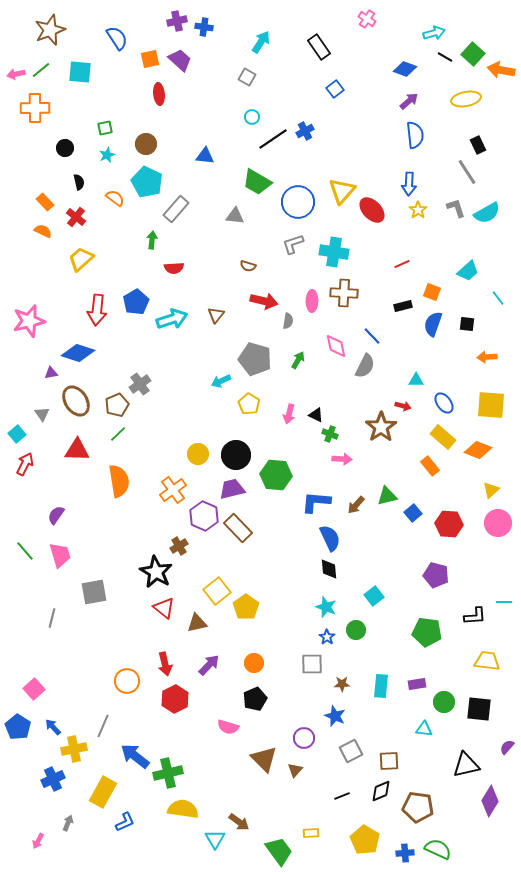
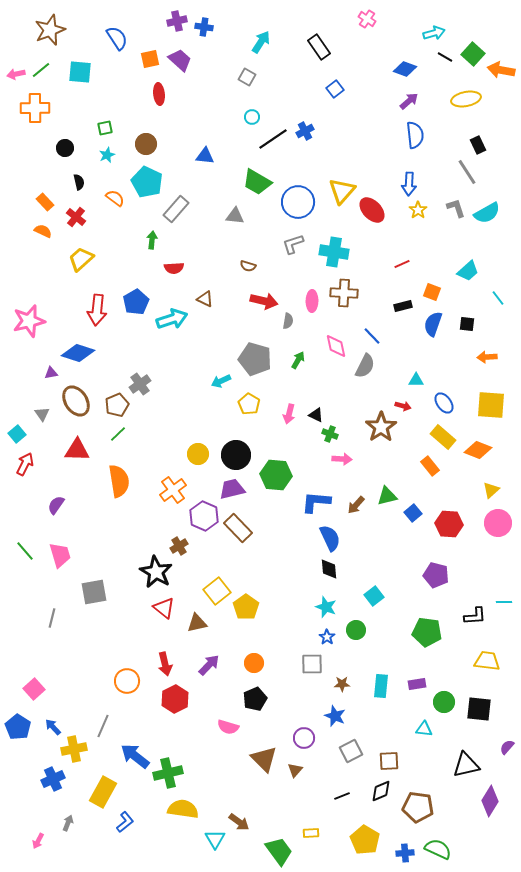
brown triangle at (216, 315): moved 11 px left, 16 px up; rotated 42 degrees counterclockwise
purple semicircle at (56, 515): moved 10 px up
blue L-shape at (125, 822): rotated 15 degrees counterclockwise
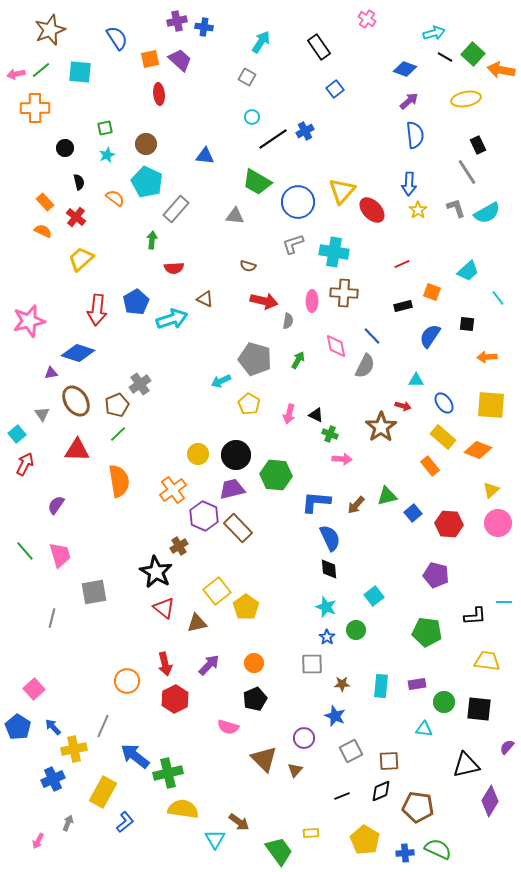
blue semicircle at (433, 324): moved 3 px left, 12 px down; rotated 15 degrees clockwise
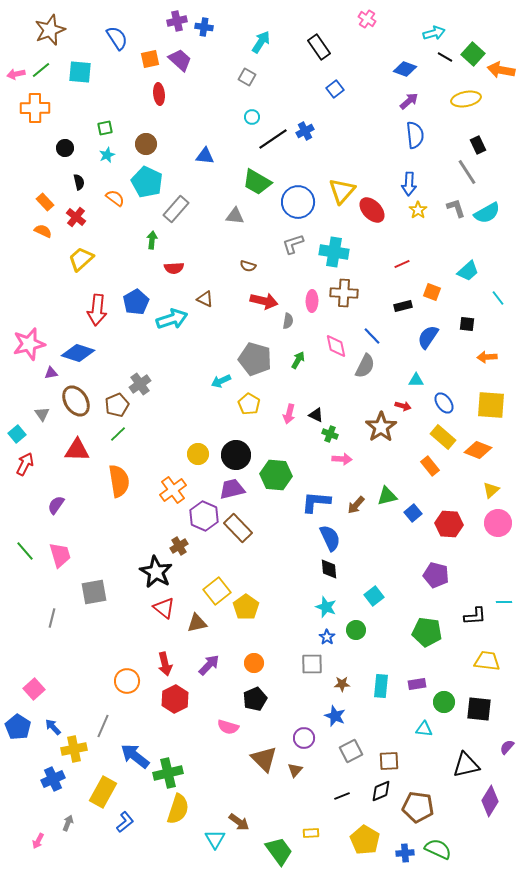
pink star at (29, 321): moved 23 px down
blue semicircle at (430, 336): moved 2 px left, 1 px down
yellow semicircle at (183, 809): moved 5 px left; rotated 100 degrees clockwise
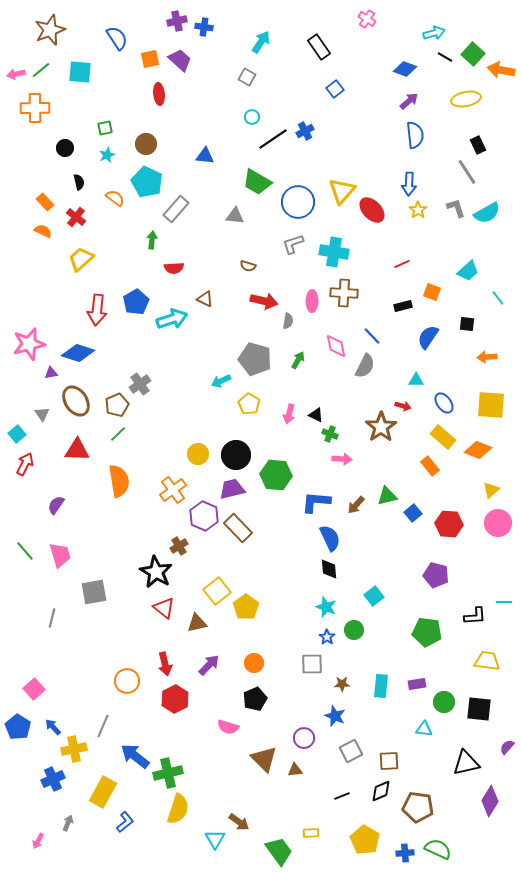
green circle at (356, 630): moved 2 px left
black triangle at (466, 765): moved 2 px up
brown triangle at (295, 770): rotated 42 degrees clockwise
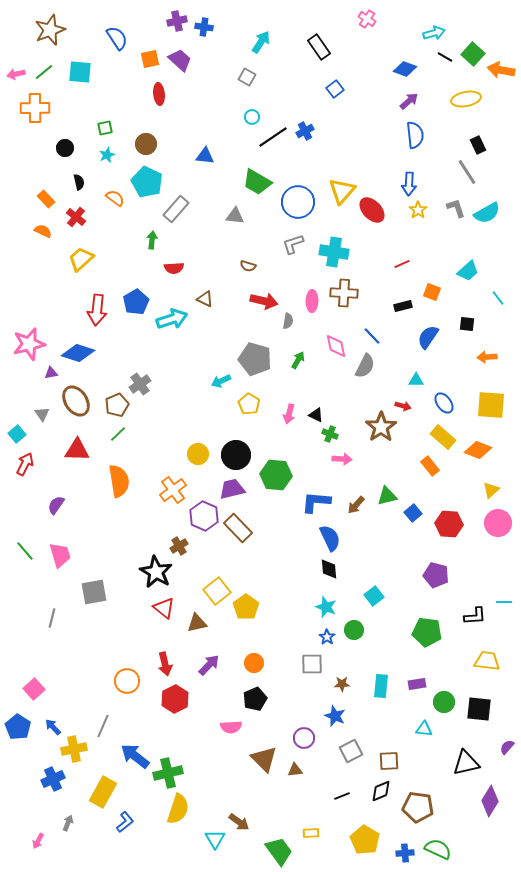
green line at (41, 70): moved 3 px right, 2 px down
black line at (273, 139): moved 2 px up
orange rectangle at (45, 202): moved 1 px right, 3 px up
pink semicircle at (228, 727): moved 3 px right; rotated 20 degrees counterclockwise
